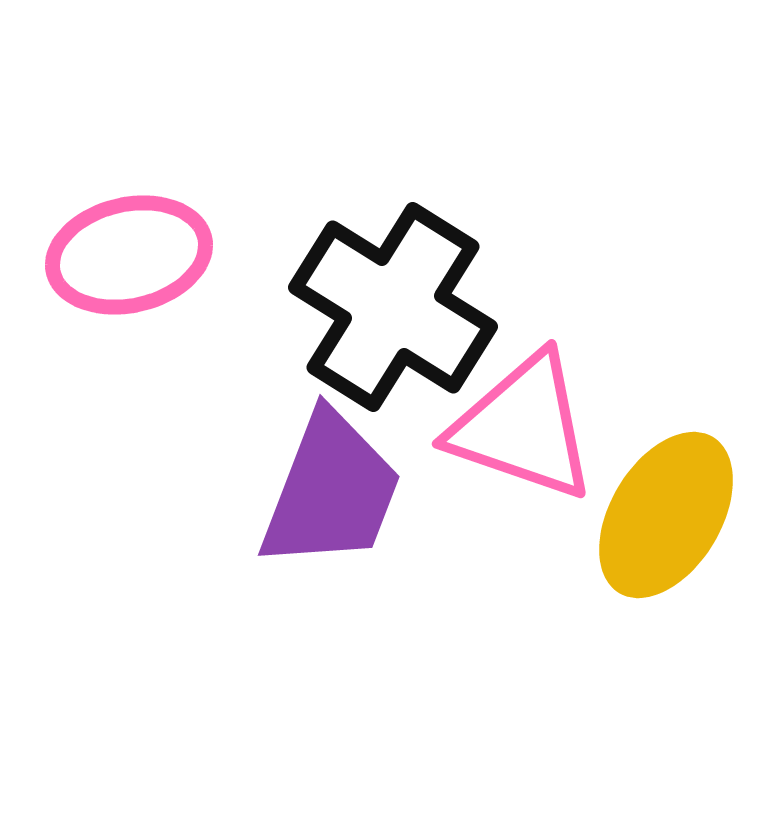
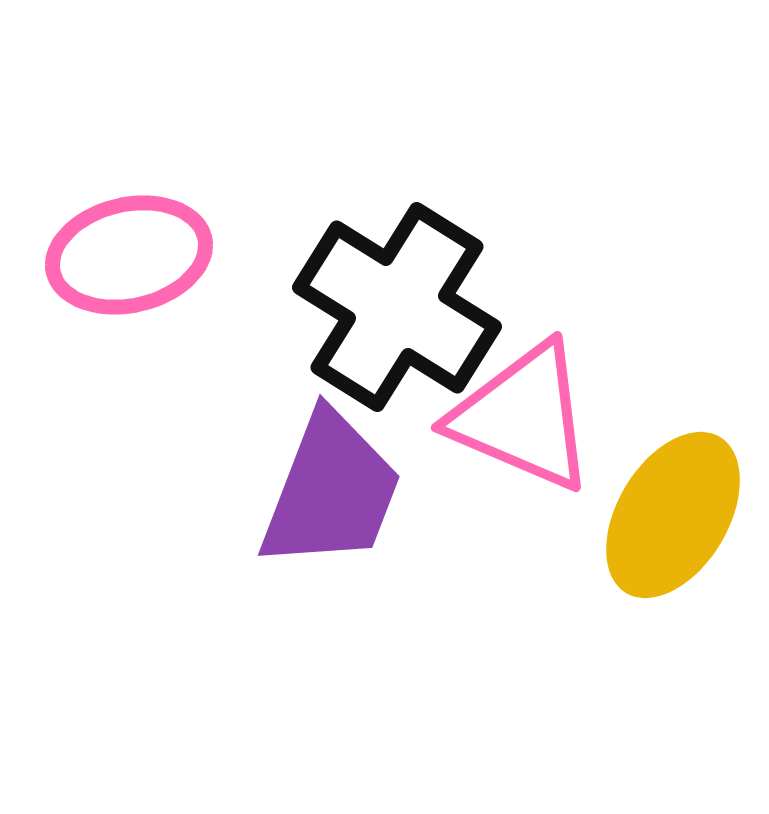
black cross: moved 4 px right
pink triangle: moved 10 px up; rotated 4 degrees clockwise
yellow ellipse: moved 7 px right
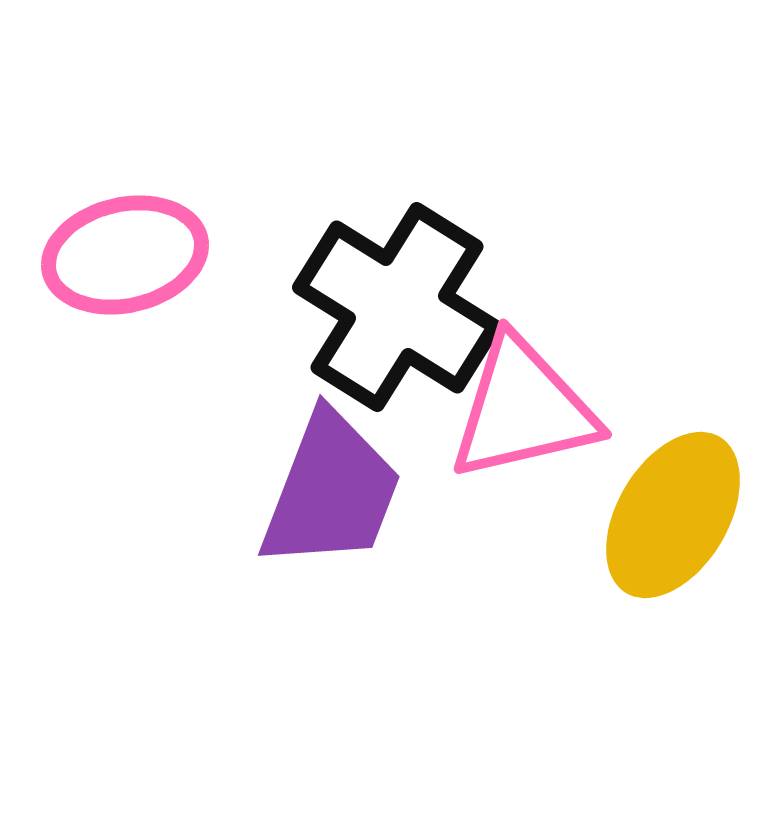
pink ellipse: moved 4 px left
pink triangle: moved 8 px up; rotated 36 degrees counterclockwise
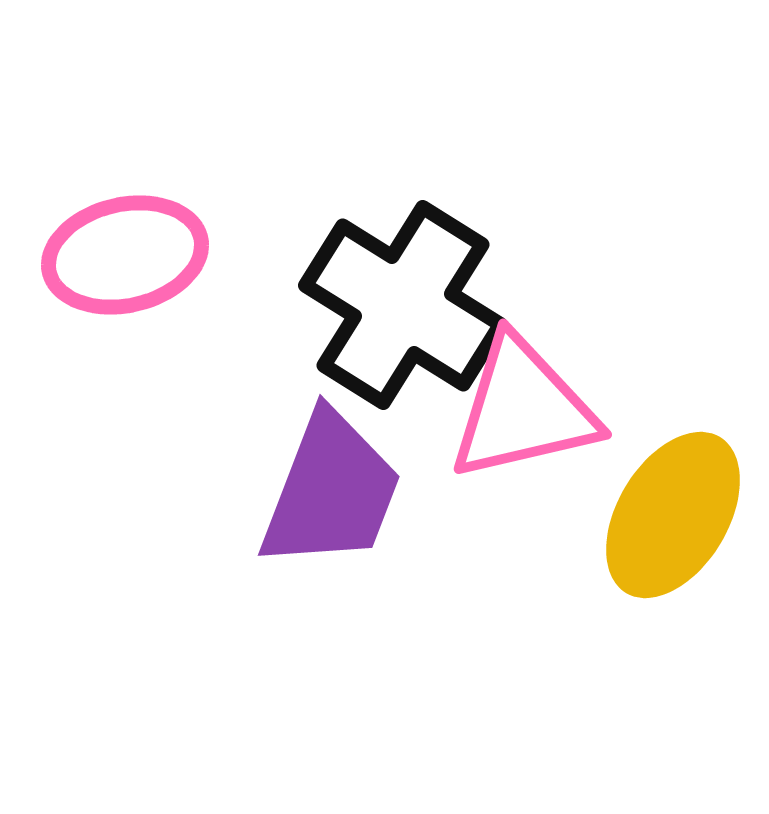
black cross: moved 6 px right, 2 px up
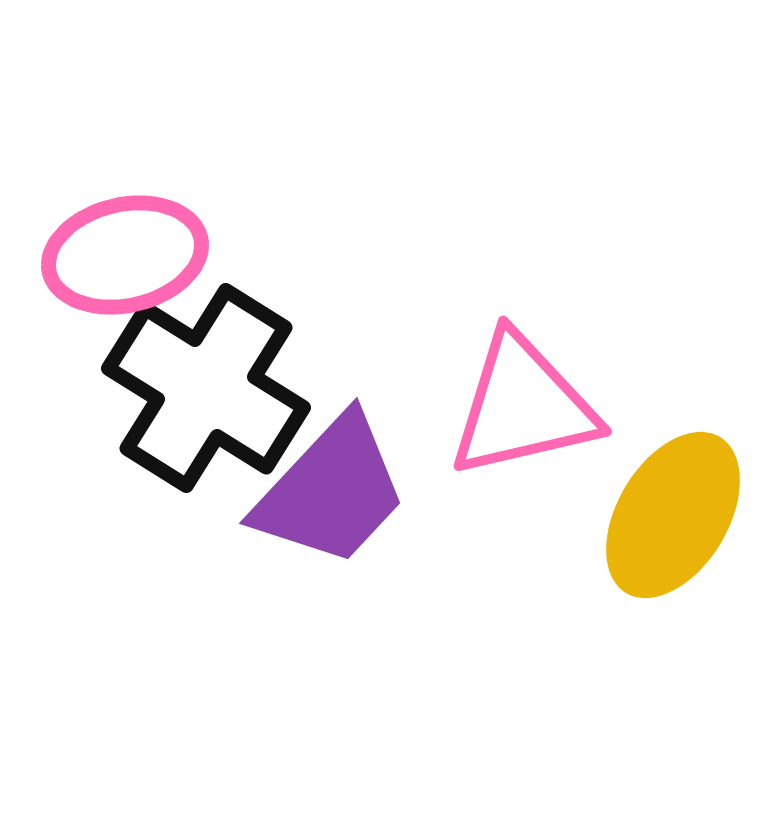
black cross: moved 197 px left, 83 px down
pink triangle: moved 3 px up
purple trapezoid: rotated 22 degrees clockwise
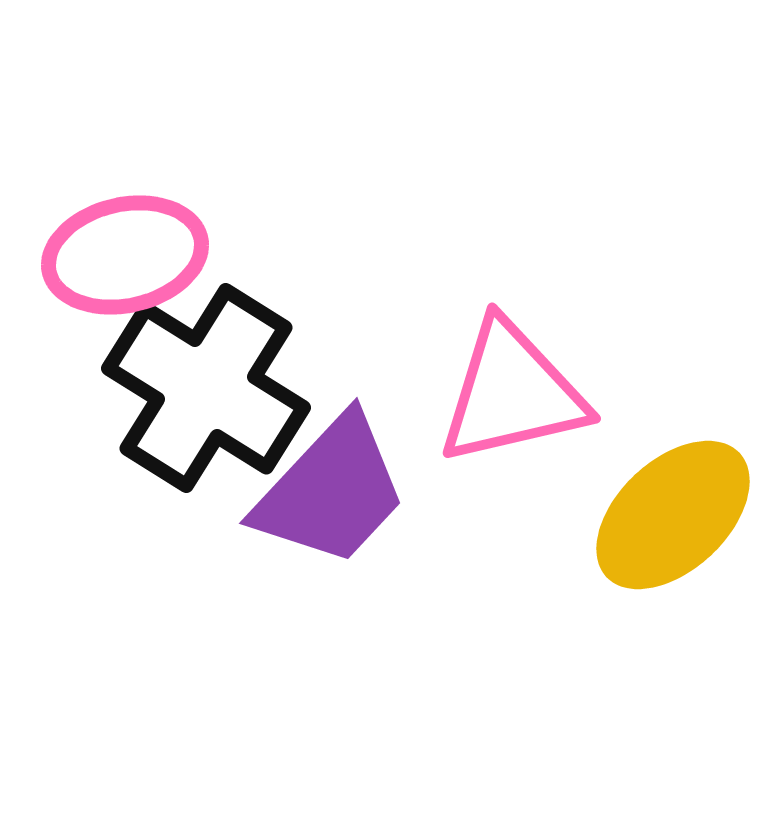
pink triangle: moved 11 px left, 13 px up
yellow ellipse: rotated 16 degrees clockwise
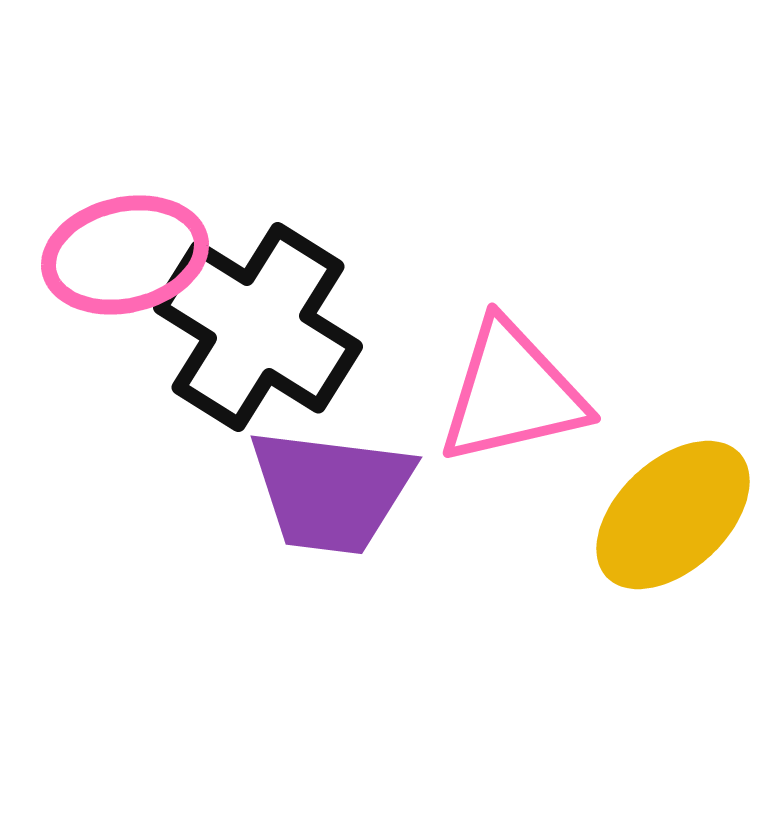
black cross: moved 52 px right, 61 px up
purple trapezoid: rotated 54 degrees clockwise
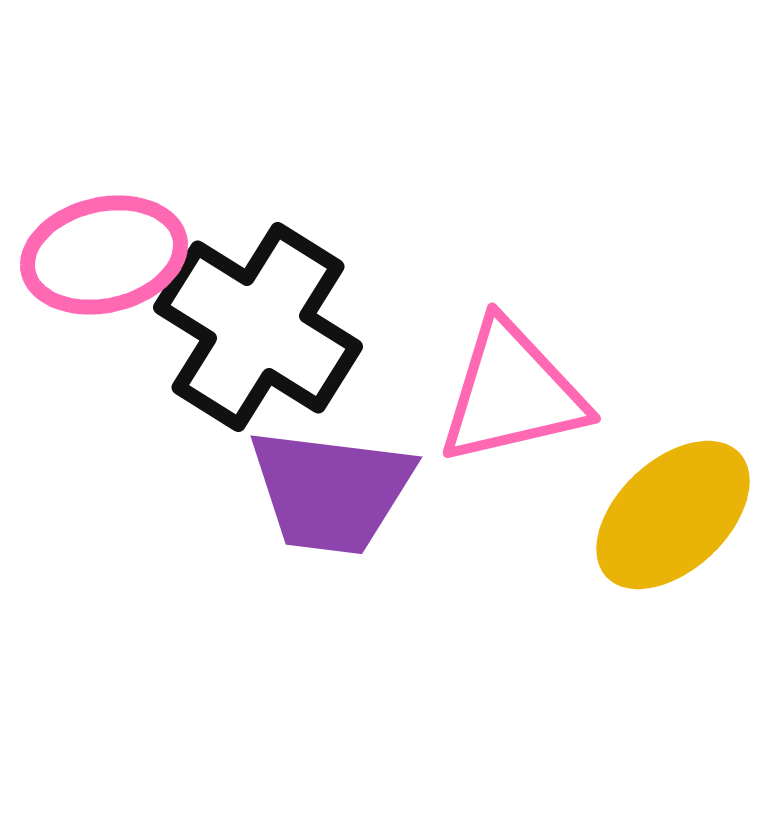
pink ellipse: moved 21 px left
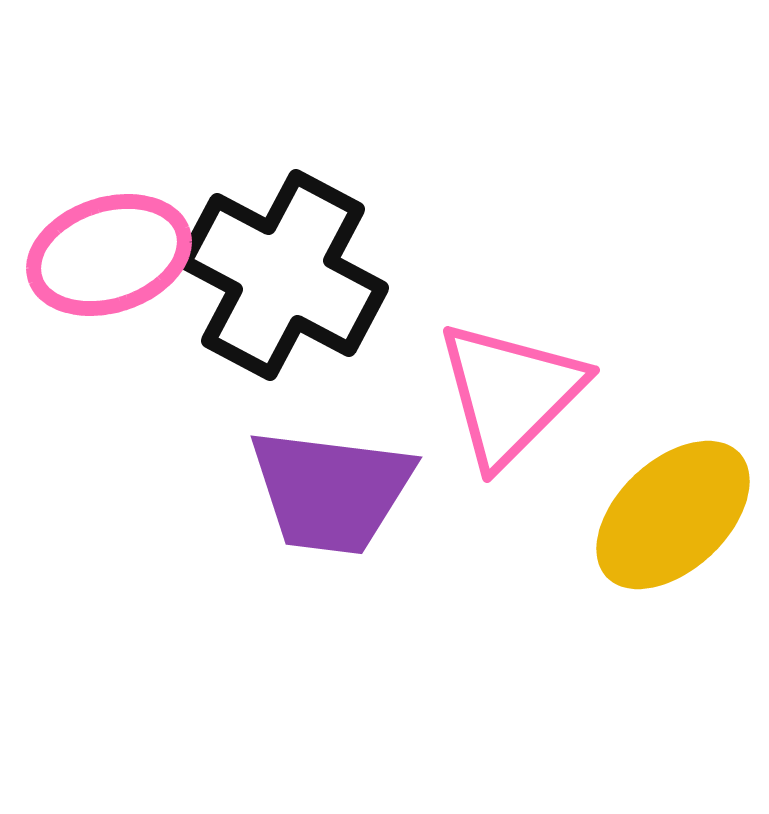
pink ellipse: moved 5 px right; rotated 5 degrees counterclockwise
black cross: moved 25 px right, 52 px up; rotated 4 degrees counterclockwise
pink triangle: moved 2 px left; rotated 32 degrees counterclockwise
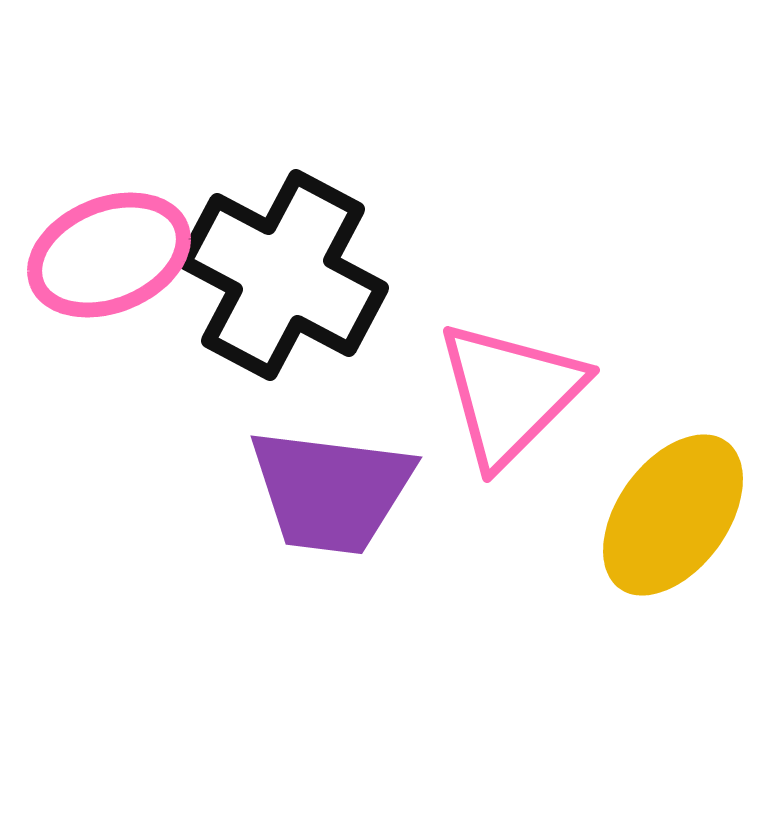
pink ellipse: rotated 4 degrees counterclockwise
yellow ellipse: rotated 11 degrees counterclockwise
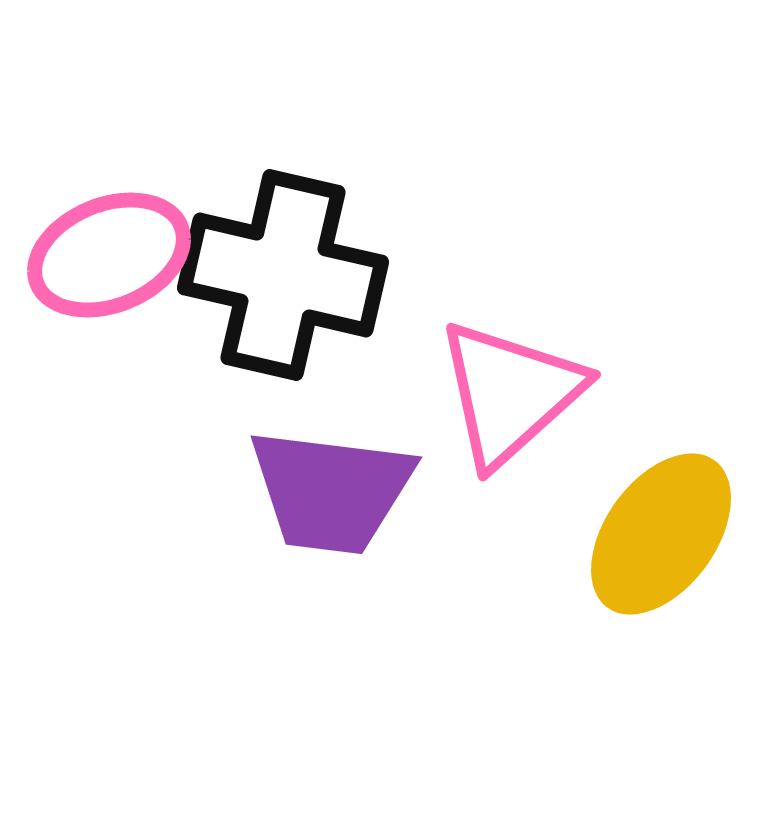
black cross: rotated 15 degrees counterclockwise
pink triangle: rotated 3 degrees clockwise
yellow ellipse: moved 12 px left, 19 px down
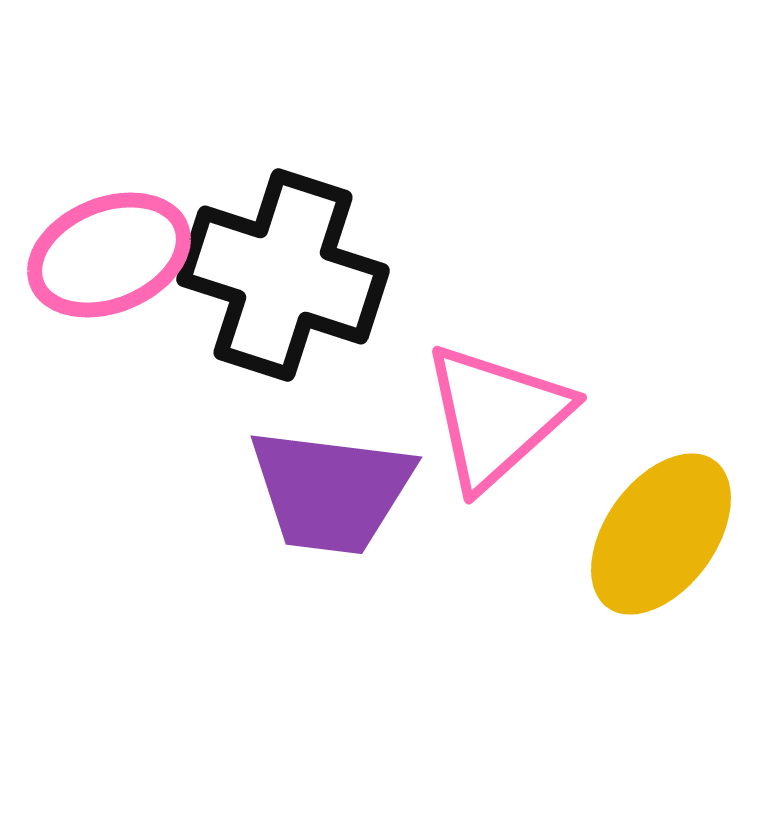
black cross: rotated 5 degrees clockwise
pink triangle: moved 14 px left, 23 px down
